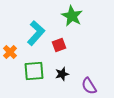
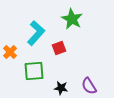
green star: moved 3 px down
red square: moved 3 px down
black star: moved 1 px left, 14 px down; rotated 24 degrees clockwise
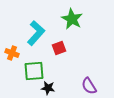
orange cross: moved 2 px right, 1 px down; rotated 24 degrees counterclockwise
black star: moved 13 px left
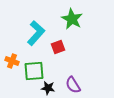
red square: moved 1 px left, 1 px up
orange cross: moved 8 px down
purple semicircle: moved 16 px left, 1 px up
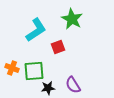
cyan L-shape: moved 3 px up; rotated 15 degrees clockwise
orange cross: moved 7 px down
black star: rotated 16 degrees counterclockwise
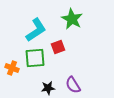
green square: moved 1 px right, 13 px up
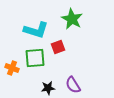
cyan L-shape: rotated 50 degrees clockwise
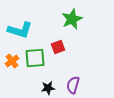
green star: rotated 20 degrees clockwise
cyan L-shape: moved 16 px left
orange cross: moved 7 px up; rotated 32 degrees clockwise
purple semicircle: rotated 48 degrees clockwise
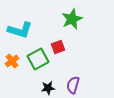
green square: moved 3 px right, 1 px down; rotated 25 degrees counterclockwise
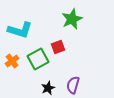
black star: rotated 16 degrees counterclockwise
